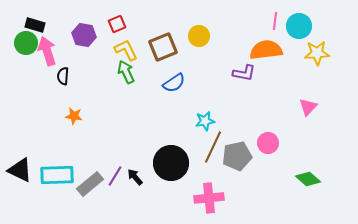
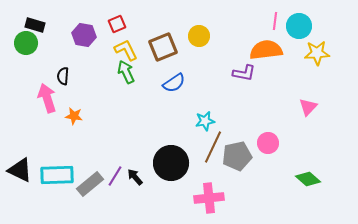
pink arrow: moved 47 px down
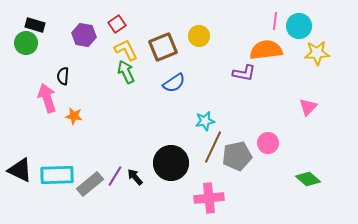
red square: rotated 12 degrees counterclockwise
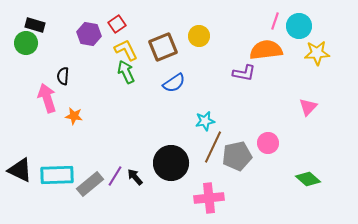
pink line: rotated 12 degrees clockwise
purple hexagon: moved 5 px right, 1 px up
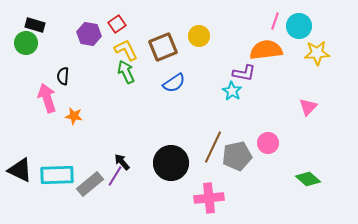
cyan star: moved 27 px right, 30 px up; rotated 30 degrees counterclockwise
black arrow: moved 13 px left, 15 px up
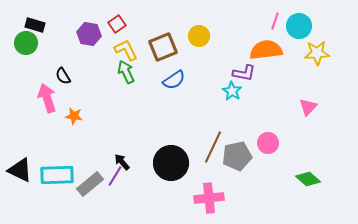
black semicircle: rotated 36 degrees counterclockwise
blue semicircle: moved 3 px up
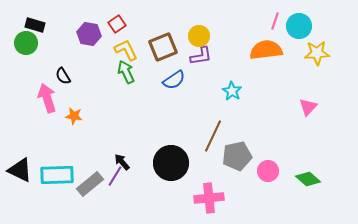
purple L-shape: moved 43 px left, 17 px up; rotated 20 degrees counterclockwise
pink circle: moved 28 px down
brown line: moved 11 px up
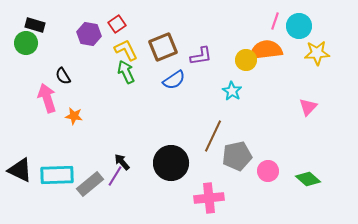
yellow circle: moved 47 px right, 24 px down
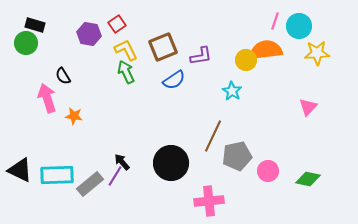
green diamond: rotated 30 degrees counterclockwise
pink cross: moved 3 px down
